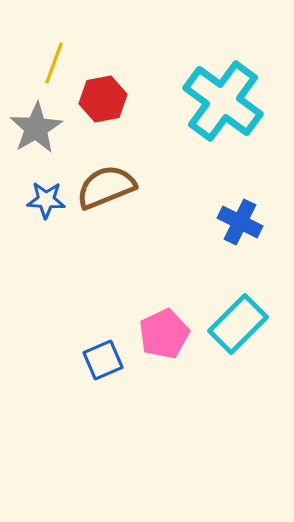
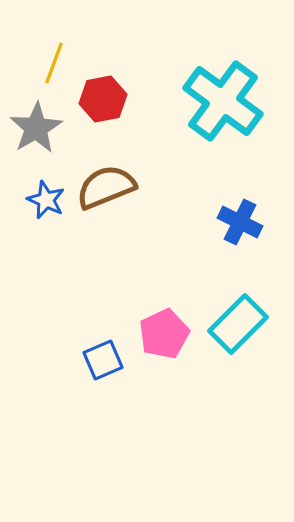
blue star: rotated 21 degrees clockwise
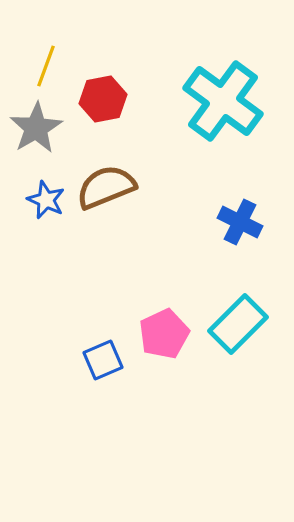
yellow line: moved 8 px left, 3 px down
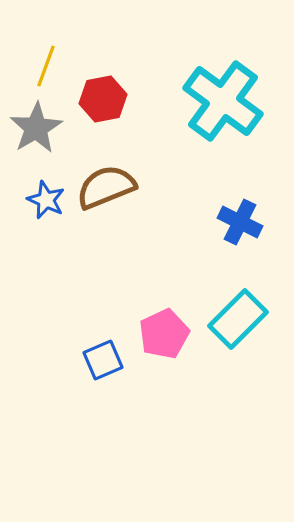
cyan rectangle: moved 5 px up
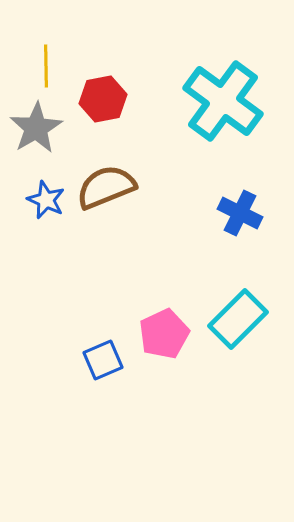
yellow line: rotated 21 degrees counterclockwise
blue cross: moved 9 px up
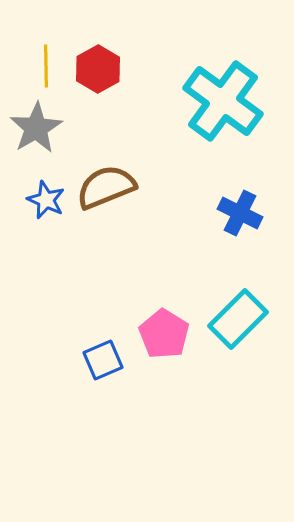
red hexagon: moved 5 px left, 30 px up; rotated 18 degrees counterclockwise
pink pentagon: rotated 15 degrees counterclockwise
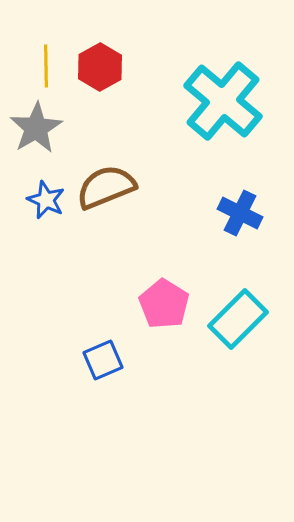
red hexagon: moved 2 px right, 2 px up
cyan cross: rotated 4 degrees clockwise
pink pentagon: moved 30 px up
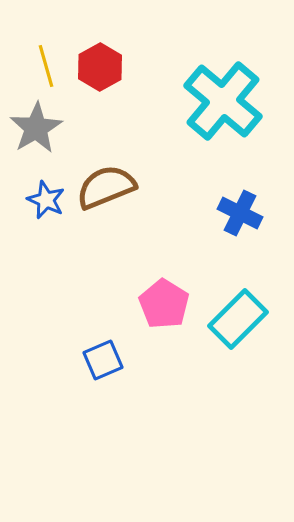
yellow line: rotated 15 degrees counterclockwise
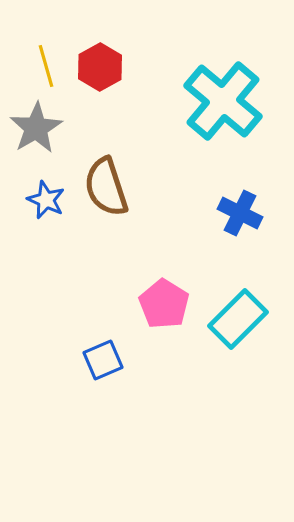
brown semicircle: rotated 86 degrees counterclockwise
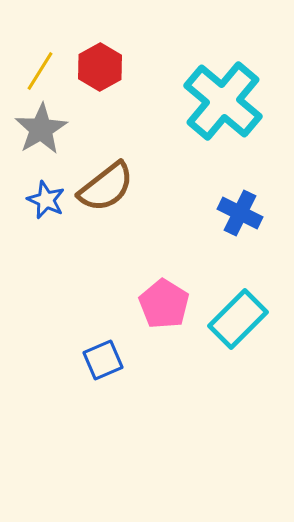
yellow line: moved 6 px left, 5 px down; rotated 48 degrees clockwise
gray star: moved 5 px right, 1 px down
brown semicircle: rotated 110 degrees counterclockwise
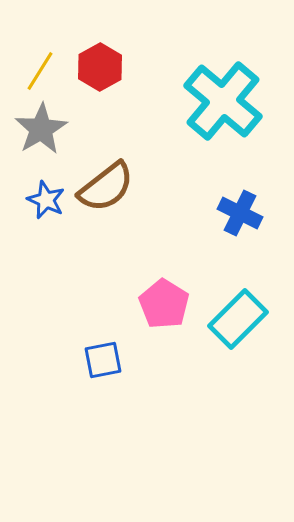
blue square: rotated 12 degrees clockwise
